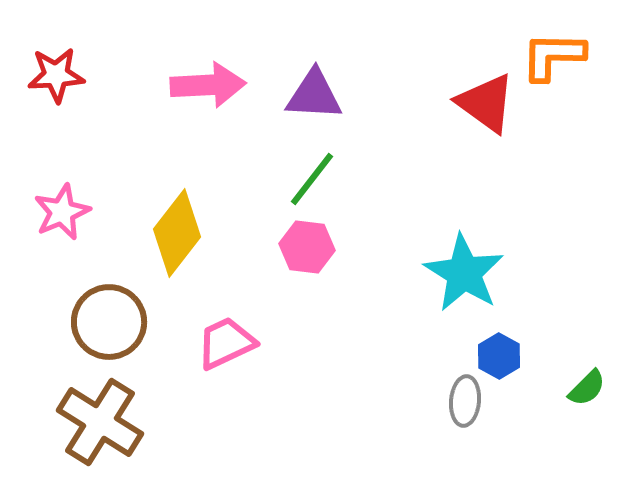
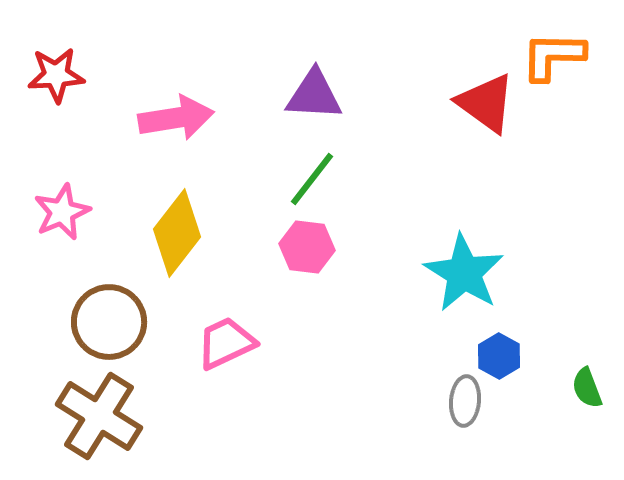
pink arrow: moved 32 px left, 33 px down; rotated 6 degrees counterclockwise
green semicircle: rotated 114 degrees clockwise
brown cross: moved 1 px left, 6 px up
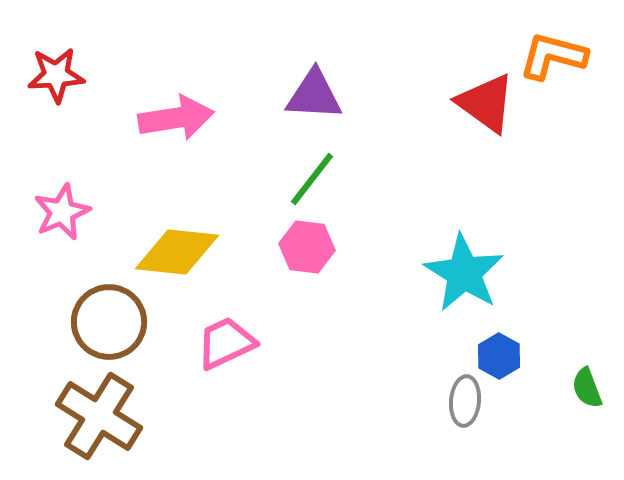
orange L-shape: rotated 14 degrees clockwise
yellow diamond: moved 19 px down; rotated 58 degrees clockwise
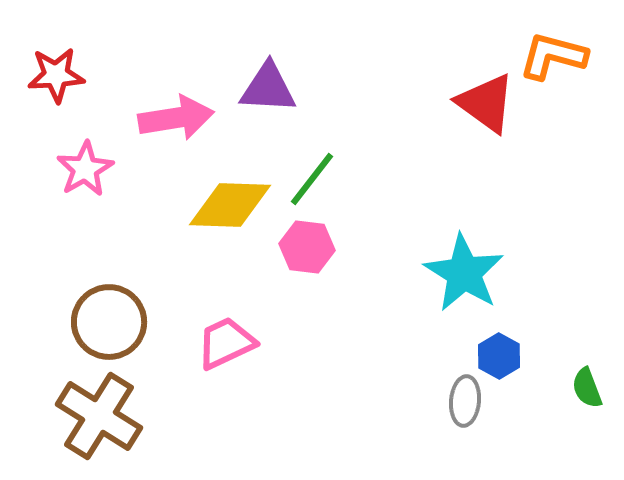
purple triangle: moved 46 px left, 7 px up
pink star: moved 23 px right, 43 px up; rotated 6 degrees counterclockwise
yellow diamond: moved 53 px right, 47 px up; rotated 4 degrees counterclockwise
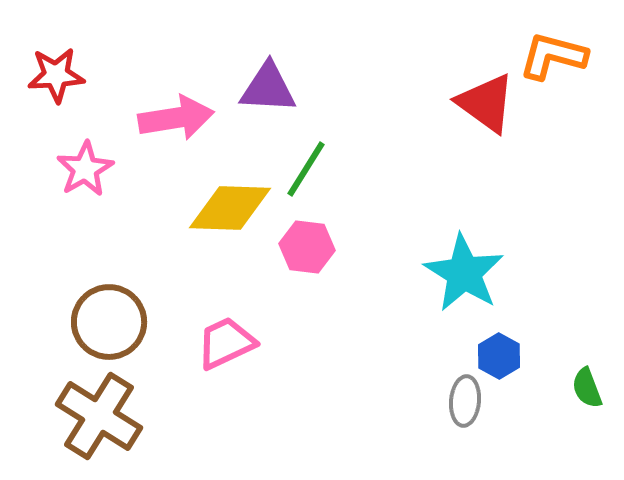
green line: moved 6 px left, 10 px up; rotated 6 degrees counterclockwise
yellow diamond: moved 3 px down
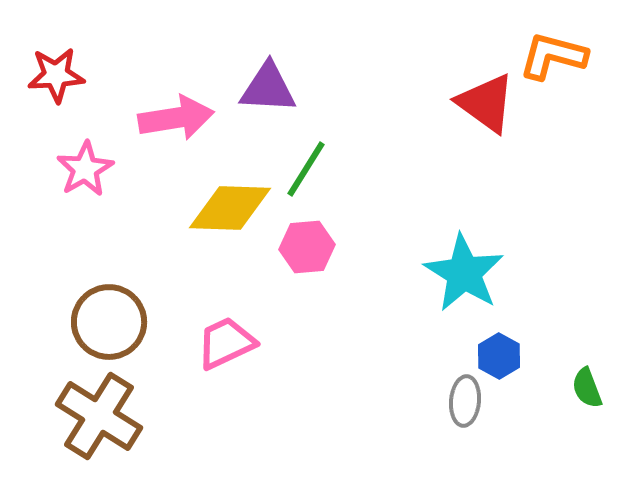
pink hexagon: rotated 12 degrees counterclockwise
